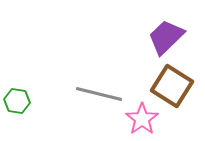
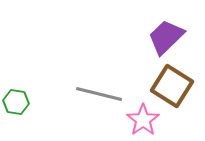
green hexagon: moved 1 px left, 1 px down
pink star: moved 1 px right, 1 px down
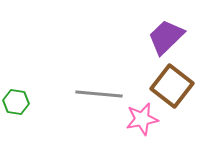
brown square: rotated 6 degrees clockwise
gray line: rotated 9 degrees counterclockwise
pink star: moved 1 px left, 1 px up; rotated 24 degrees clockwise
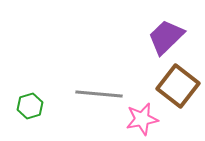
brown square: moved 6 px right
green hexagon: moved 14 px right, 4 px down; rotated 25 degrees counterclockwise
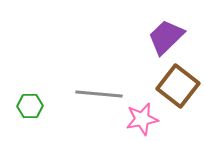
green hexagon: rotated 15 degrees clockwise
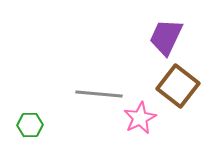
purple trapezoid: rotated 21 degrees counterclockwise
green hexagon: moved 19 px down
pink star: moved 2 px left, 1 px up; rotated 16 degrees counterclockwise
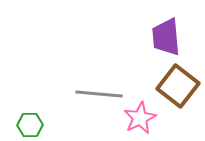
purple trapezoid: rotated 30 degrees counterclockwise
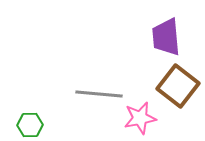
pink star: rotated 16 degrees clockwise
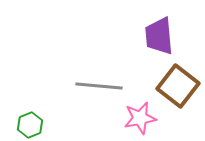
purple trapezoid: moved 7 px left, 1 px up
gray line: moved 8 px up
green hexagon: rotated 20 degrees counterclockwise
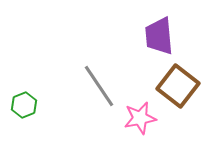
gray line: rotated 51 degrees clockwise
green hexagon: moved 6 px left, 20 px up
